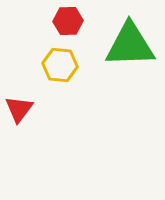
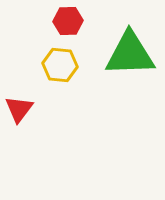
green triangle: moved 9 px down
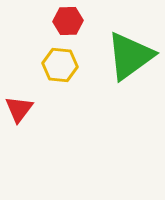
green triangle: moved 2 px down; rotated 34 degrees counterclockwise
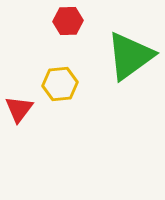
yellow hexagon: moved 19 px down; rotated 12 degrees counterclockwise
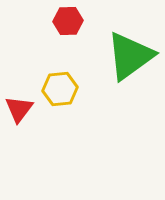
yellow hexagon: moved 5 px down
